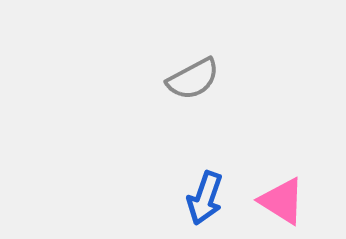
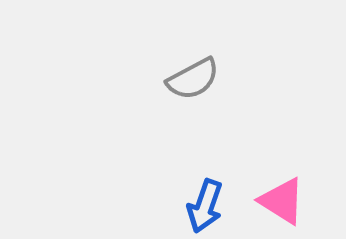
blue arrow: moved 8 px down
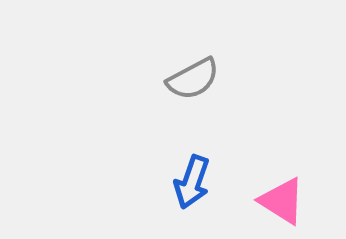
blue arrow: moved 13 px left, 24 px up
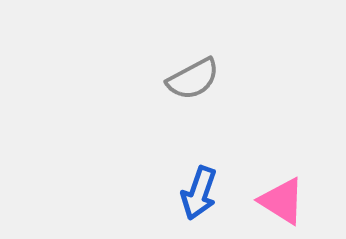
blue arrow: moved 7 px right, 11 px down
